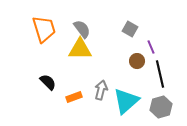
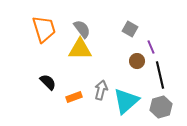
black line: moved 1 px down
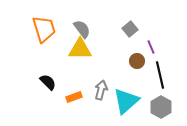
gray square: rotated 21 degrees clockwise
gray hexagon: rotated 15 degrees counterclockwise
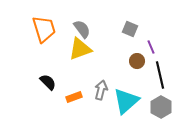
gray square: rotated 28 degrees counterclockwise
yellow triangle: rotated 20 degrees counterclockwise
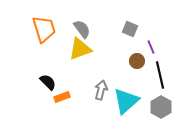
orange rectangle: moved 12 px left
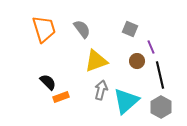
yellow triangle: moved 16 px right, 12 px down
orange rectangle: moved 1 px left
